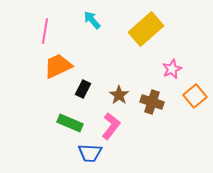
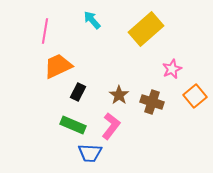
black rectangle: moved 5 px left, 3 px down
green rectangle: moved 3 px right, 2 px down
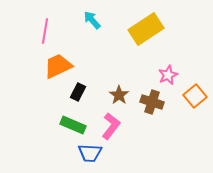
yellow rectangle: rotated 8 degrees clockwise
pink star: moved 4 px left, 6 px down
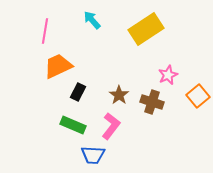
orange square: moved 3 px right
blue trapezoid: moved 3 px right, 2 px down
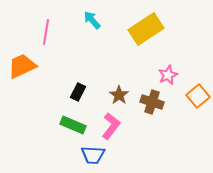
pink line: moved 1 px right, 1 px down
orange trapezoid: moved 36 px left
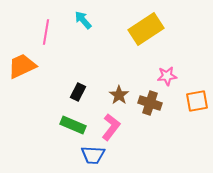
cyan arrow: moved 9 px left
pink star: moved 1 px left, 1 px down; rotated 18 degrees clockwise
orange square: moved 1 px left, 5 px down; rotated 30 degrees clockwise
brown cross: moved 2 px left, 1 px down
pink L-shape: moved 1 px down
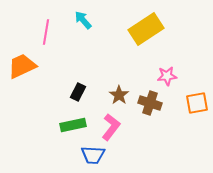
orange square: moved 2 px down
green rectangle: rotated 35 degrees counterclockwise
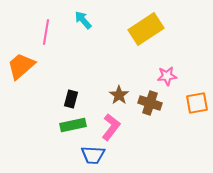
orange trapezoid: moved 1 px left; rotated 16 degrees counterclockwise
black rectangle: moved 7 px left, 7 px down; rotated 12 degrees counterclockwise
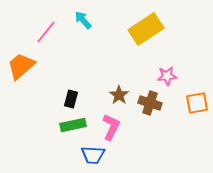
pink line: rotated 30 degrees clockwise
pink L-shape: rotated 12 degrees counterclockwise
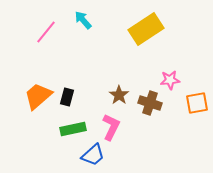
orange trapezoid: moved 17 px right, 30 px down
pink star: moved 3 px right, 4 px down
black rectangle: moved 4 px left, 2 px up
green rectangle: moved 4 px down
blue trapezoid: rotated 45 degrees counterclockwise
